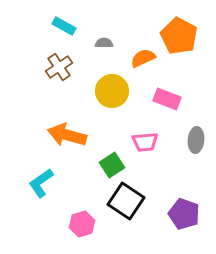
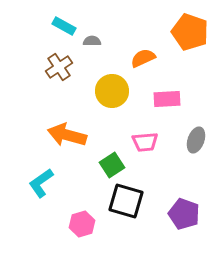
orange pentagon: moved 11 px right, 4 px up; rotated 9 degrees counterclockwise
gray semicircle: moved 12 px left, 2 px up
pink rectangle: rotated 24 degrees counterclockwise
gray ellipse: rotated 15 degrees clockwise
black square: rotated 18 degrees counterclockwise
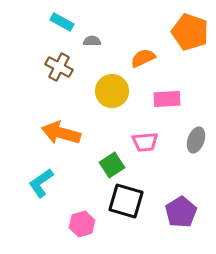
cyan rectangle: moved 2 px left, 4 px up
brown cross: rotated 28 degrees counterclockwise
orange arrow: moved 6 px left, 2 px up
purple pentagon: moved 3 px left, 2 px up; rotated 20 degrees clockwise
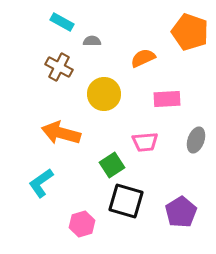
yellow circle: moved 8 px left, 3 px down
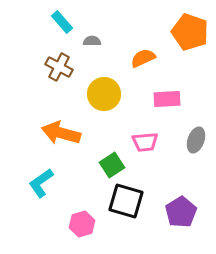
cyan rectangle: rotated 20 degrees clockwise
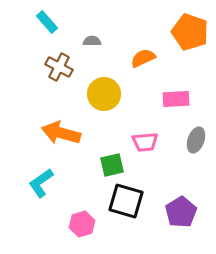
cyan rectangle: moved 15 px left
pink rectangle: moved 9 px right
green square: rotated 20 degrees clockwise
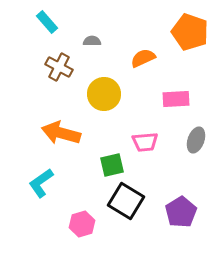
black square: rotated 15 degrees clockwise
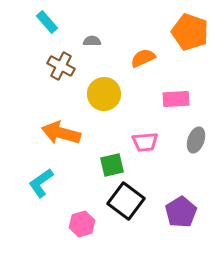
brown cross: moved 2 px right, 1 px up
black square: rotated 6 degrees clockwise
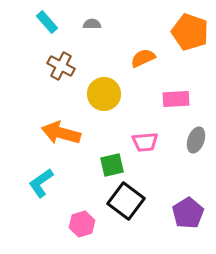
gray semicircle: moved 17 px up
purple pentagon: moved 7 px right, 1 px down
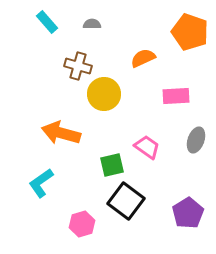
brown cross: moved 17 px right; rotated 12 degrees counterclockwise
pink rectangle: moved 3 px up
pink trapezoid: moved 2 px right, 5 px down; rotated 140 degrees counterclockwise
